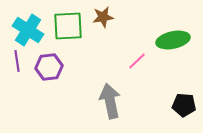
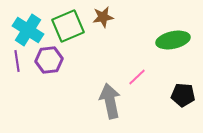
green square: rotated 20 degrees counterclockwise
pink line: moved 16 px down
purple hexagon: moved 7 px up
black pentagon: moved 1 px left, 10 px up
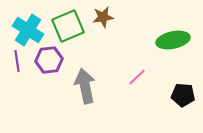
gray arrow: moved 25 px left, 15 px up
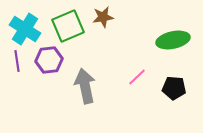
cyan cross: moved 3 px left, 1 px up
black pentagon: moved 9 px left, 7 px up
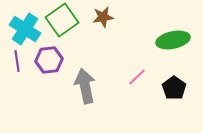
green square: moved 6 px left, 6 px up; rotated 12 degrees counterclockwise
black pentagon: rotated 30 degrees clockwise
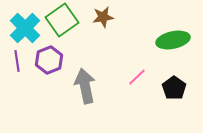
cyan cross: moved 1 px up; rotated 12 degrees clockwise
purple hexagon: rotated 16 degrees counterclockwise
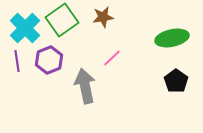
green ellipse: moved 1 px left, 2 px up
pink line: moved 25 px left, 19 px up
black pentagon: moved 2 px right, 7 px up
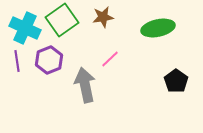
cyan cross: rotated 20 degrees counterclockwise
green ellipse: moved 14 px left, 10 px up
pink line: moved 2 px left, 1 px down
gray arrow: moved 1 px up
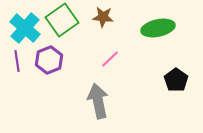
brown star: rotated 15 degrees clockwise
cyan cross: rotated 16 degrees clockwise
black pentagon: moved 1 px up
gray arrow: moved 13 px right, 16 px down
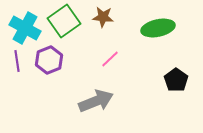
green square: moved 2 px right, 1 px down
cyan cross: rotated 12 degrees counterclockwise
gray arrow: moved 2 px left; rotated 80 degrees clockwise
